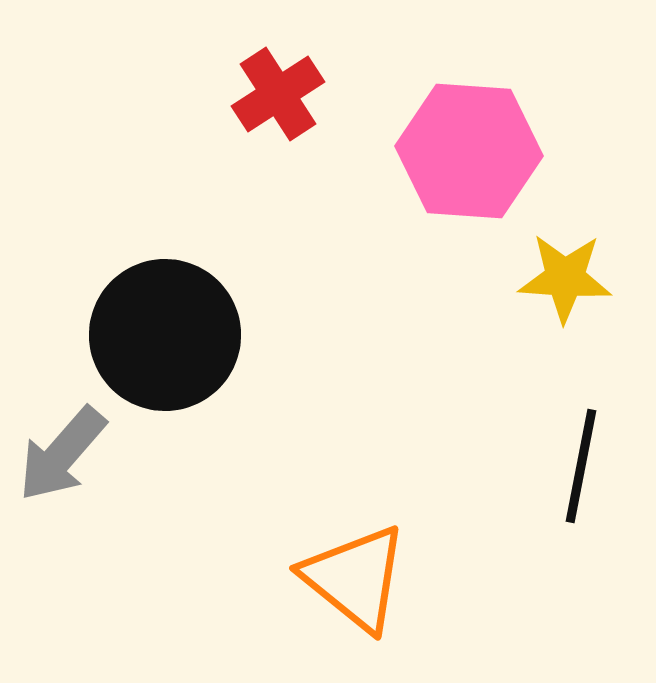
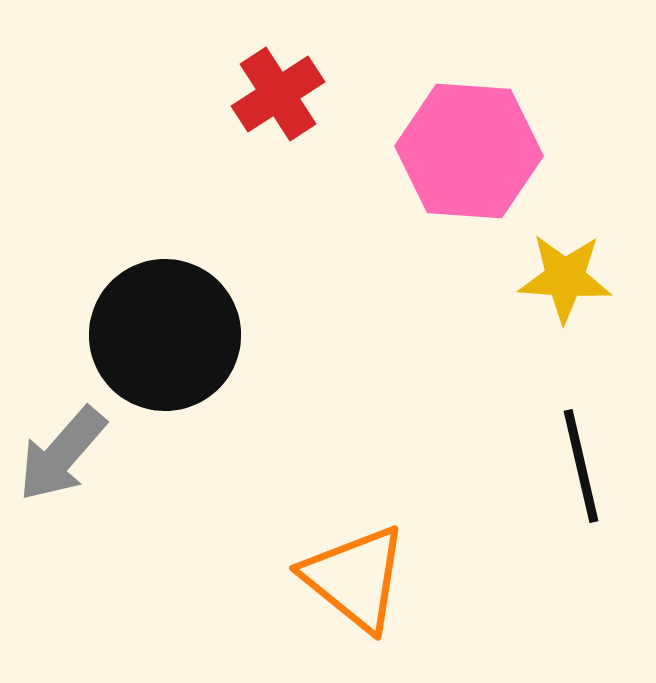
black line: rotated 24 degrees counterclockwise
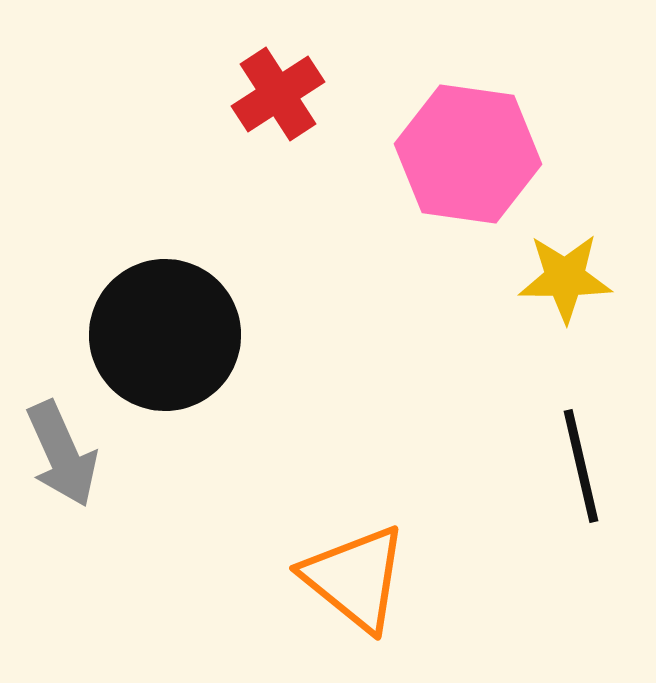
pink hexagon: moved 1 px left, 3 px down; rotated 4 degrees clockwise
yellow star: rotated 4 degrees counterclockwise
gray arrow: rotated 65 degrees counterclockwise
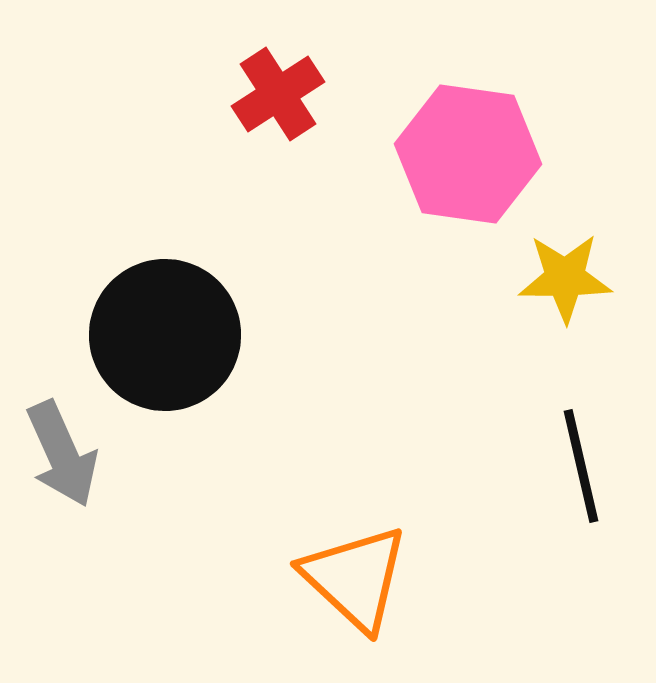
orange triangle: rotated 4 degrees clockwise
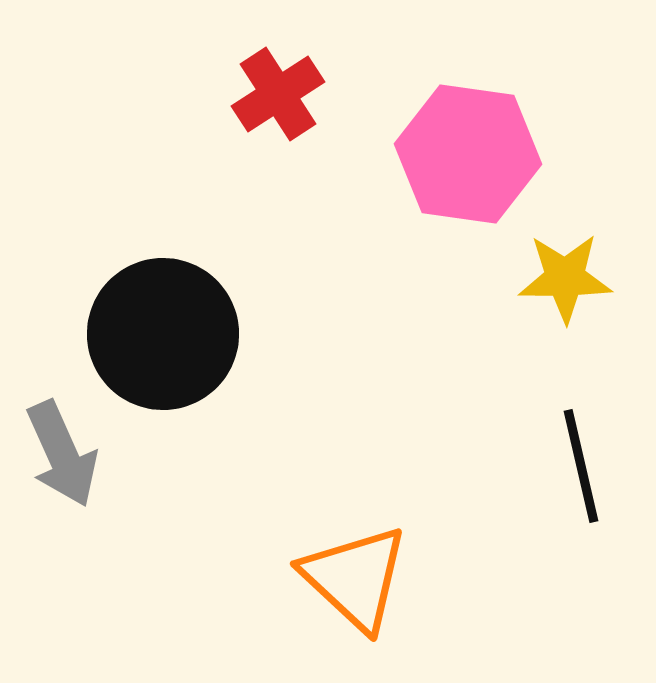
black circle: moved 2 px left, 1 px up
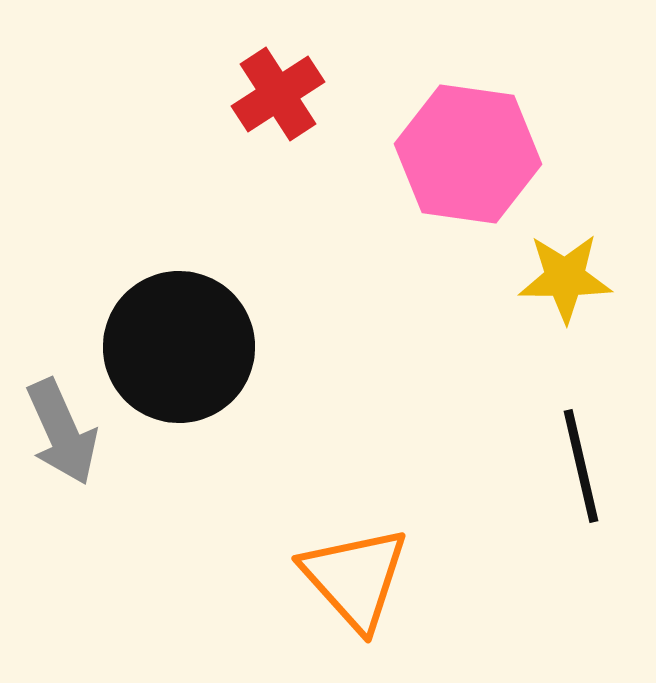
black circle: moved 16 px right, 13 px down
gray arrow: moved 22 px up
orange triangle: rotated 5 degrees clockwise
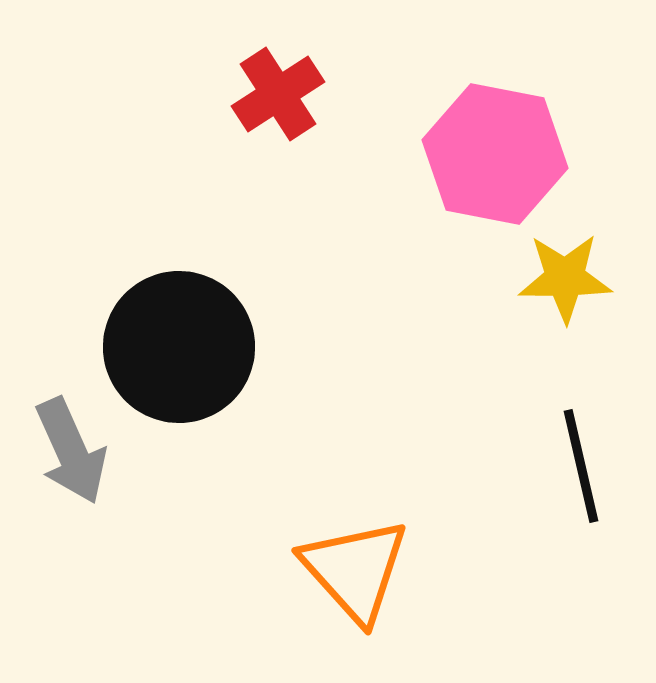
pink hexagon: moved 27 px right; rotated 3 degrees clockwise
gray arrow: moved 9 px right, 19 px down
orange triangle: moved 8 px up
